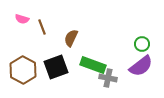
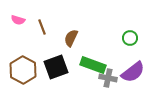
pink semicircle: moved 4 px left, 1 px down
green circle: moved 12 px left, 6 px up
purple semicircle: moved 8 px left, 6 px down
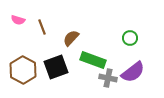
brown semicircle: rotated 18 degrees clockwise
green rectangle: moved 5 px up
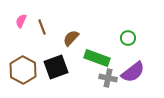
pink semicircle: moved 3 px right, 1 px down; rotated 96 degrees clockwise
green circle: moved 2 px left
green rectangle: moved 4 px right, 2 px up
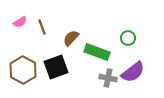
pink semicircle: moved 1 px left, 1 px down; rotated 144 degrees counterclockwise
green rectangle: moved 6 px up
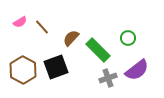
brown line: rotated 21 degrees counterclockwise
green rectangle: moved 1 px right, 2 px up; rotated 25 degrees clockwise
purple semicircle: moved 4 px right, 2 px up
gray cross: rotated 30 degrees counterclockwise
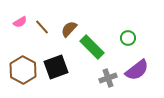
brown semicircle: moved 2 px left, 9 px up
green rectangle: moved 6 px left, 3 px up
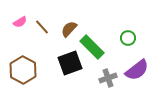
black square: moved 14 px right, 4 px up
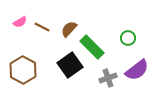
brown line: rotated 21 degrees counterclockwise
black square: moved 2 px down; rotated 15 degrees counterclockwise
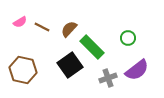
brown hexagon: rotated 16 degrees counterclockwise
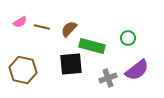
brown line: rotated 14 degrees counterclockwise
green rectangle: moved 1 px up; rotated 30 degrees counterclockwise
black square: moved 1 px right, 1 px up; rotated 30 degrees clockwise
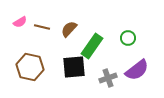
green rectangle: rotated 70 degrees counterclockwise
black square: moved 3 px right, 3 px down
brown hexagon: moved 7 px right, 3 px up
